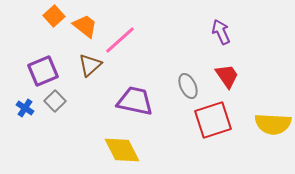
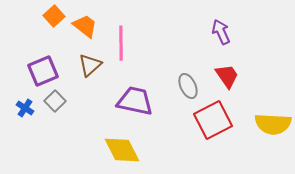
pink line: moved 1 px right, 3 px down; rotated 48 degrees counterclockwise
red square: rotated 9 degrees counterclockwise
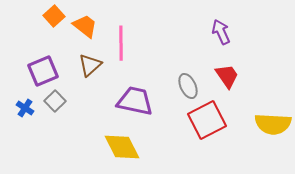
red square: moved 6 px left
yellow diamond: moved 3 px up
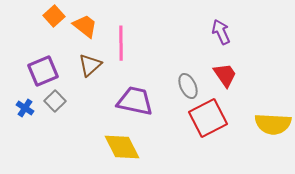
red trapezoid: moved 2 px left, 1 px up
red square: moved 1 px right, 2 px up
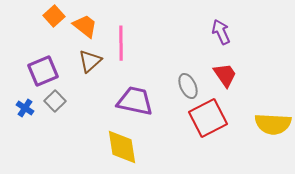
brown triangle: moved 4 px up
yellow diamond: rotated 18 degrees clockwise
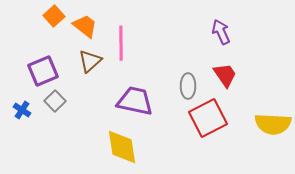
gray ellipse: rotated 25 degrees clockwise
blue cross: moved 3 px left, 2 px down
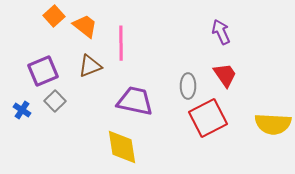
brown triangle: moved 5 px down; rotated 20 degrees clockwise
